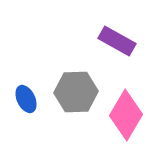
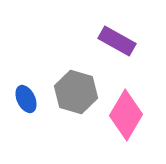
gray hexagon: rotated 18 degrees clockwise
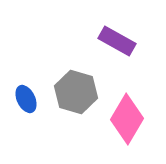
pink diamond: moved 1 px right, 4 px down
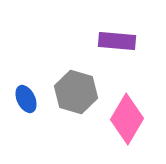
purple rectangle: rotated 24 degrees counterclockwise
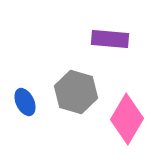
purple rectangle: moved 7 px left, 2 px up
blue ellipse: moved 1 px left, 3 px down
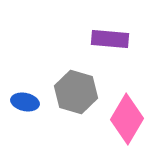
blue ellipse: rotated 52 degrees counterclockwise
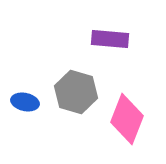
pink diamond: rotated 9 degrees counterclockwise
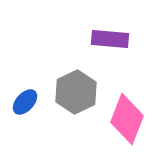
gray hexagon: rotated 18 degrees clockwise
blue ellipse: rotated 60 degrees counterclockwise
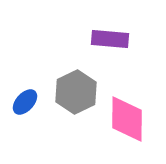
pink diamond: rotated 21 degrees counterclockwise
